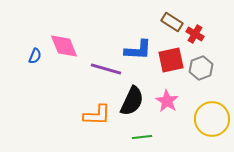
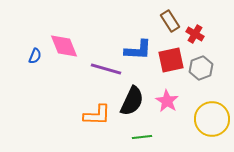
brown rectangle: moved 2 px left, 1 px up; rotated 25 degrees clockwise
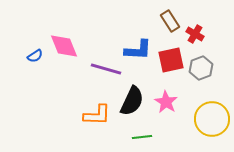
blue semicircle: rotated 35 degrees clockwise
pink star: moved 1 px left, 1 px down
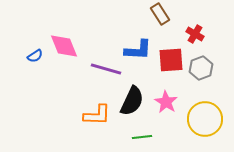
brown rectangle: moved 10 px left, 7 px up
red square: rotated 8 degrees clockwise
yellow circle: moved 7 px left
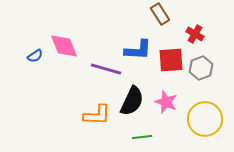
pink star: rotated 10 degrees counterclockwise
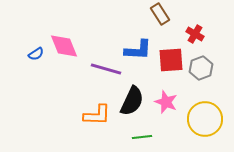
blue semicircle: moved 1 px right, 2 px up
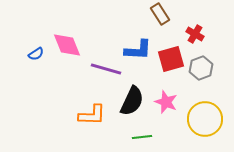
pink diamond: moved 3 px right, 1 px up
red square: moved 1 px up; rotated 12 degrees counterclockwise
orange L-shape: moved 5 px left
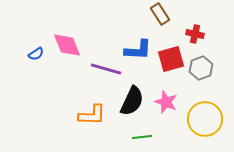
red cross: rotated 18 degrees counterclockwise
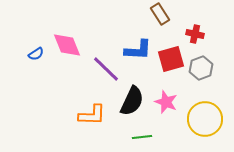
purple line: rotated 28 degrees clockwise
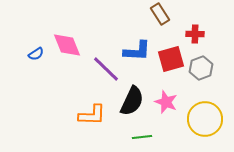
red cross: rotated 12 degrees counterclockwise
blue L-shape: moved 1 px left, 1 px down
